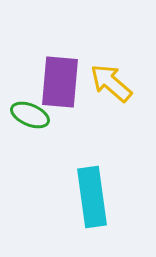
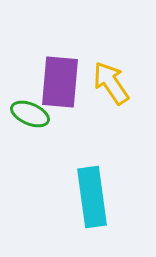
yellow arrow: rotated 15 degrees clockwise
green ellipse: moved 1 px up
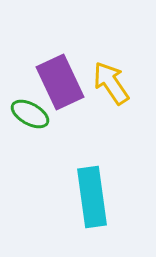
purple rectangle: rotated 30 degrees counterclockwise
green ellipse: rotated 6 degrees clockwise
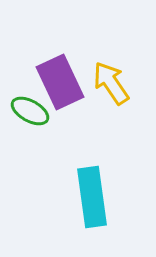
green ellipse: moved 3 px up
